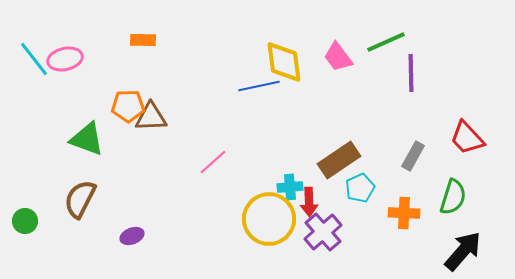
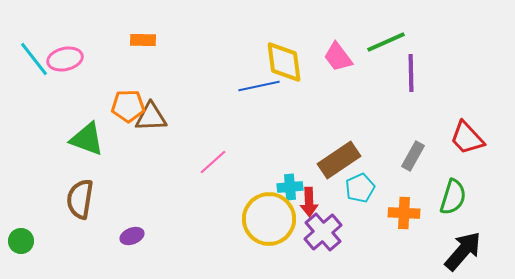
brown semicircle: rotated 18 degrees counterclockwise
green circle: moved 4 px left, 20 px down
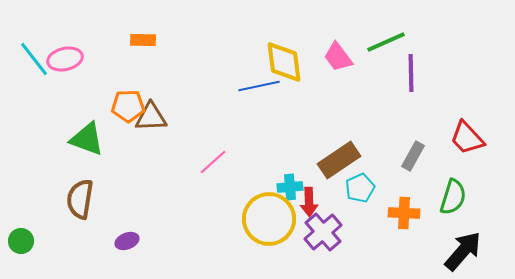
purple ellipse: moved 5 px left, 5 px down
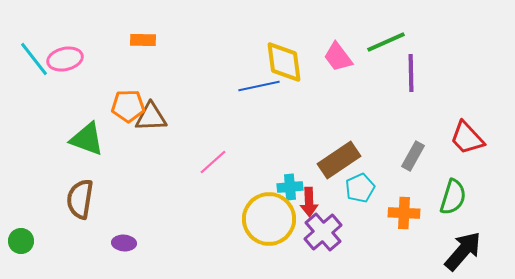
purple ellipse: moved 3 px left, 2 px down; rotated 25 degrees clockwise
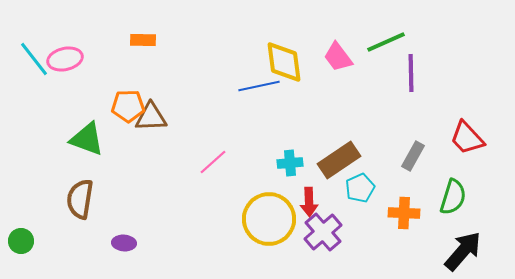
cyan cross: moved 24 px up
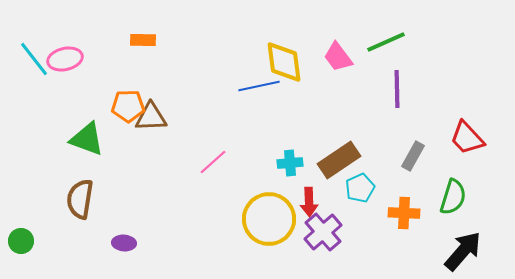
purple line: moved 14 px left, 16 px down
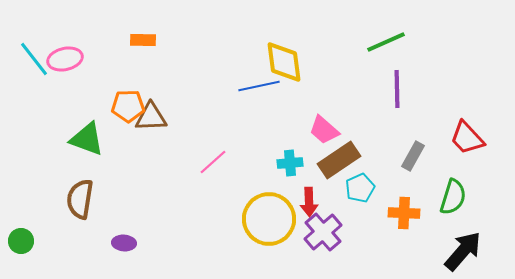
pink trapezoid: moved 14 px left, 73 px down; rotated 12 degrees counterclockwise
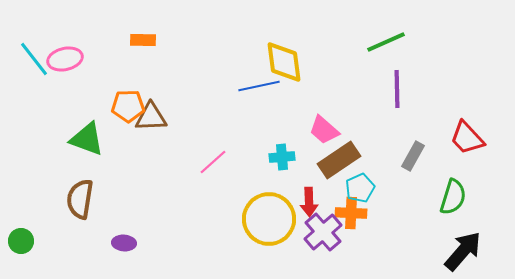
cyan cross: moved 8 px left, 6 px up
orange cross: moved 53 px left
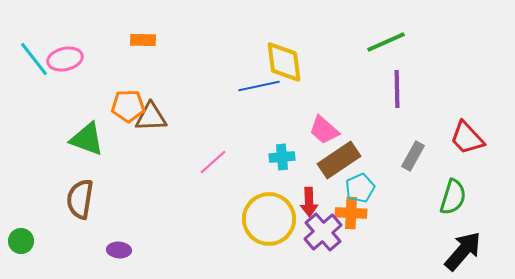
purple ellipse: moved 5 px left, 7 px down
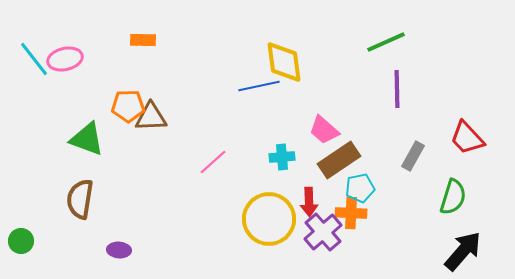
cyan pentagon: rotated 12 degrees clockwise
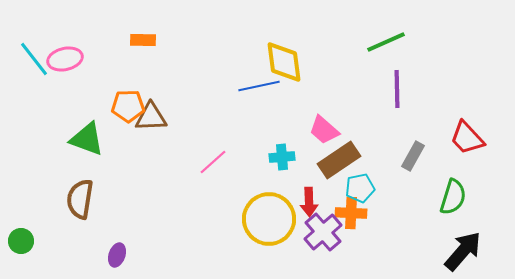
purple ellipse: moved 2 px left, 5 px down; rotated 75 degrees counterclockwise
